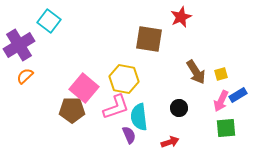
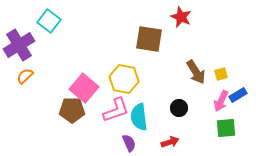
red star: rotated 25 degrees counterclockwise
pink L-shape: moved 3 px down
purple semicircle: moved 8 px down
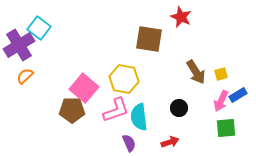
cyan square: moved 10 px left, 7 px down
